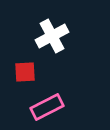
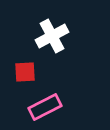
pink rectangle: moved 2 px left
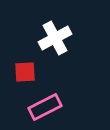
white cross: moved 3 px right, 2 px down
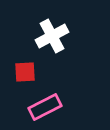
white cross: moved 3 px left, 2 px up
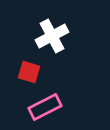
red square: moved 4 px right; rotated 20 degrees clockwise
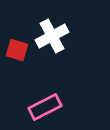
red square: moved 12 px left, 22 px up
